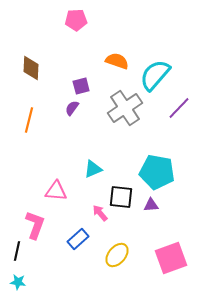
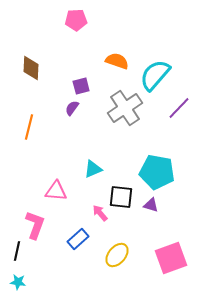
orange line: moved 7 px down
purple triangle: rotated 21 degrees clockwise
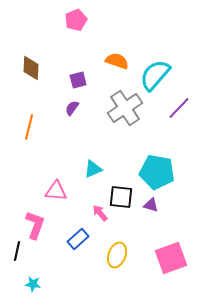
pink pentagon: rotated 20 degrees counterclockwise
purple square: moved 3 px left, 6 px up
yellow ellipse: rotated 20 degrees counterclockwise
cyan star: moved 15 px right, 2 px down
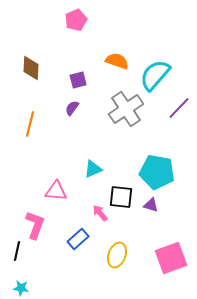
gray cross: moved 1 px right, 1 px down
orange line: moved 1 px right, 3 px up
cyan star: moved 12 px left, 4 px down
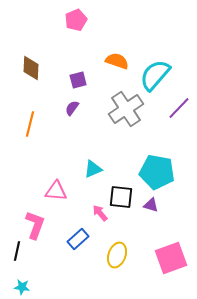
cyan star: moved 1 px right, 1 px up
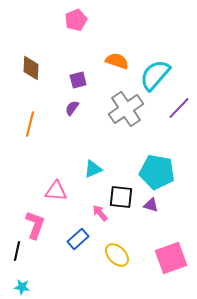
yellow ellipse: rotated 65 degrees counterclockwise
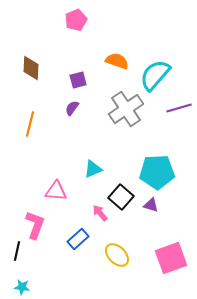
purple line: rotated 30 degrees clockwise
cyan pentagon: rotated 12 degrees counterclockwise
black square: rotated 35 degrees clockwise
